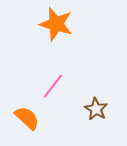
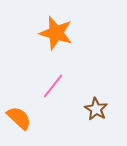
orange star: moved 9 px down
orange semicircle: moved 8 px left
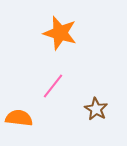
orange star: moved 4 px right
orange semicircle: rotated 36 degrees counterclockwise
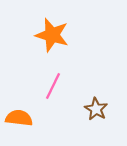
orange star: moved 8 px left, 2 px down
pink line: rotated 12 degrees counterclockwise
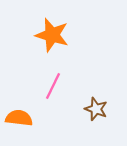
brown star: rotated 10 degrees counterclockwise
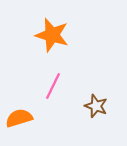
brown star: moved 3 px up
orange semicircle: rotated 24 degrees counterclockwise
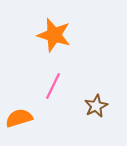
orange star: moved 2 px right
brown star: rotated 25 degrees clockwise
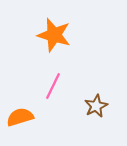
orange semicircle: moved 1 px right, 1 px up
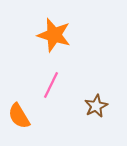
pink line: moved 2 px left, 1 px up
orange semicircle: moved 1 px left, 1 px up; rotated 104 degrees counterclockwise
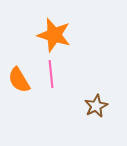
pink line: moved 11 px up; rotated 32 degrees counterclockwise
orange semicircle: moved 36 px up
